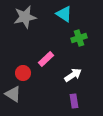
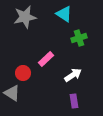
gray triangle: moved 1 px left, 1 px up
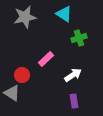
red circle: moved 1 px left, 2 px down
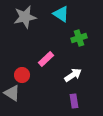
cyan triangle: moved 3 px left
